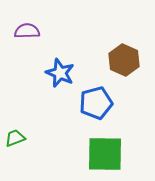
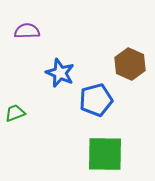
brown hexagon: moved 6 px right, 4 px down
blue pentagon: moved 3 px up
green trapezoid: moved 25 px up
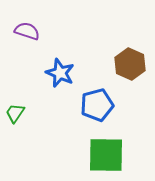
purple semicircle: rotated 20 degrees clockwise
blue pentagon: moved 1 px right, 5 px down
green trapezoid: rotated 35 degrees counterclockwise
green square: moved 1 px right, 1 px down
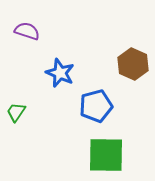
brown hexagon: moved 3 px right
blue pentagon: moved 1 px left, 1 px down
green trapezoid: moved 1 px right, 1 px up
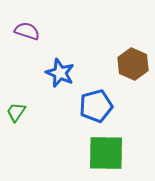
green square: moved 2 px up
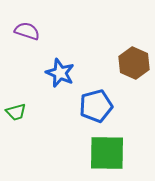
brown hexagon: moved 1 px right, 1 px up
green trapezoid: rotated 140 degrees counterclockwise
green square: moved 1 px right
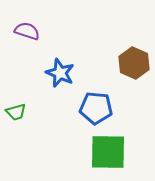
blue pentagon: moved 2 px down; rotated 20 degrees clockwise
green square: moved 1 px right, 1 px up
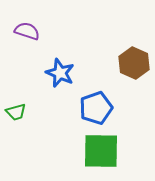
blue pentagon: rotated 24 degrees counterclockwise
green square: moved 7 px left, 1 px up
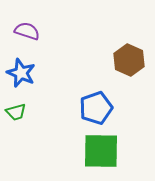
brown hexagon: moved 5 px left, 3 px up
blue star: moved 39 px left
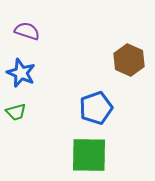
green square: moved 12 px left, 4 px down
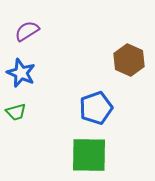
purple semicircle: rotated 50 degrees counterclockwise
